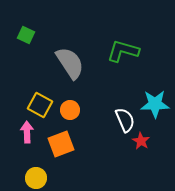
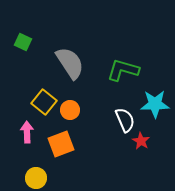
green square: moved 3 px left, 7 px down
green L-shape: moved 19 px down
yellow square: moved 4 px right, 3 px up; rotated 10 degrees clockwise
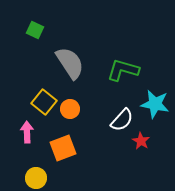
green square: moved 12 px right, 12 px up
cyan star: rotated 12 degrees clockwise
orange circle: moved 1 px up
white semicircle: moved 3 px left; rotated 65 degrees clockwise
orange square: moved 2 px right, 4 px down
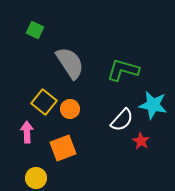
cyan star: moved 2 px left, 1 px down
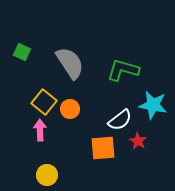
green square: moved 13 px left, 22 px down
white semicircle: moved 2 px left; rotated 10 degrees clockwise
pink arrow: moved 13 px right, 2 px up
red star: moved 3 px left
orange square: moved 40 px right; rotated 16 degrees clockwise
yellow circle: moved 11 px right, 3 px up
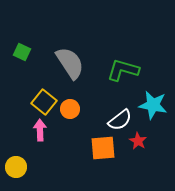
yellow circle: moved 31 px left, 8 px up
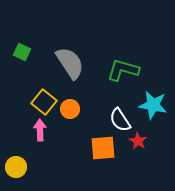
white semicircle: rotated 95 degrees clockwise
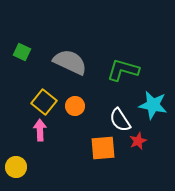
gray semicircle: moved 1 px up; rotated 32 degrees counterclockwise
orange circle: moved 5 px right, 3 px up
red star: rotated 18 degrees clockwise
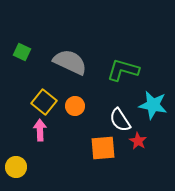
red star: rotated 18 degrees counterclockwise
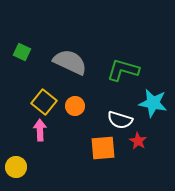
cyan star: moved 2 px up
white semicircle: rotated 40 degrees counterclockwise
